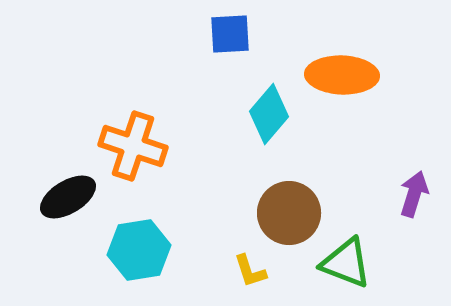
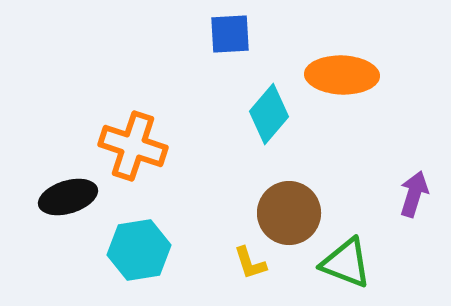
black ellipse: rotated 14 degrees clockwise
yellow L-shape: moved 8 px up
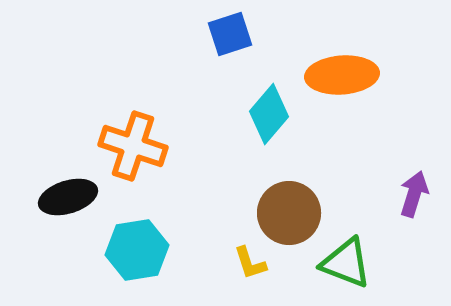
blue square: rotated 15 degrees counterclockwise
orange ellipse: rotated 6 degrees counterclockwise
cyan hexagon: moved 2 px left
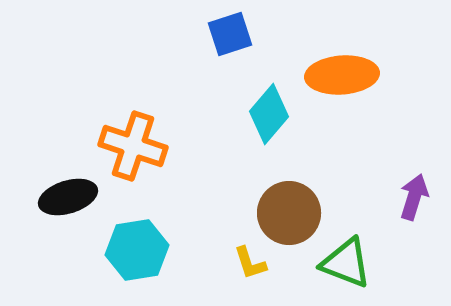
purple arrow: moved 3 px down
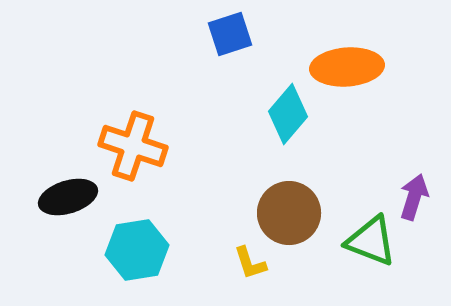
orange ellipse: moved 5 px right, 8 px up
cyan diamond: moved 19 px right
green triangle: moved 25 px right, 22 px up
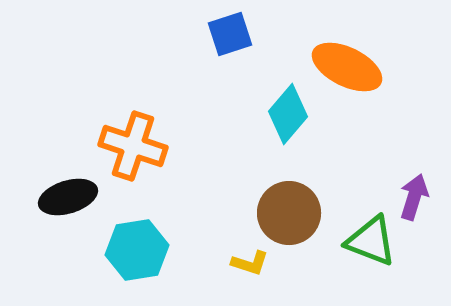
orange ellipse: rotated 30 degrees clockwise
yellow L-shape: rotated 54 degrees counterclockwise
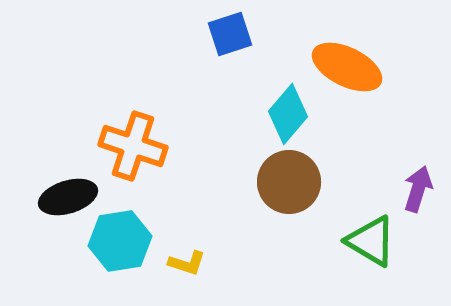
purple arrow: moved 4 px right, 8 px up
brown circle: moved 31 px up
green triangle: rotated 10 degrees clockwise
cyan hexagon: moved 17 px left, 9 px up
yellow L-shape: moved 63 px left
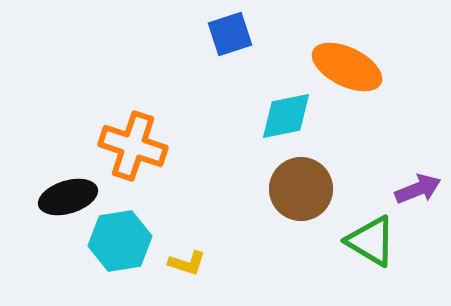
cyan diamond: moved 2 px left, 2 px down; rotated 38 degrees clockwise
brown circle: moved 12 px right, 7 px down
purple arrow: rotated 51 degrees clockwise
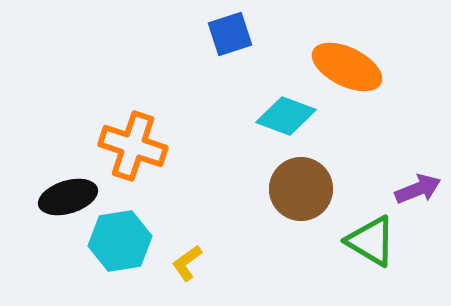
cyan diamond: rotated 32 degrees clockwise
yellow L-shape: rotated 126 degrees clockwise
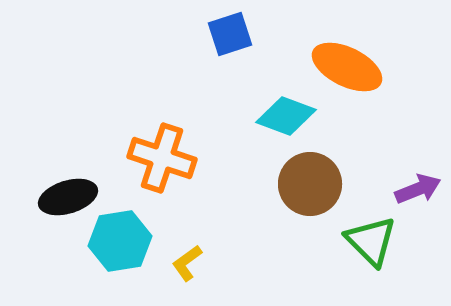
orange cross: moved 29 px right, 12 px down
brown circle: moved 9 px right, 5 px up
green triangle: rotated 14 degrees clockwise
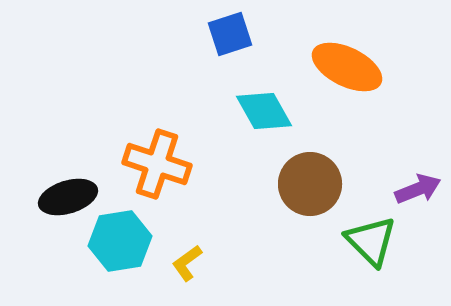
cyan diamond: moved 22 px left, 5 px up; rotated 40 degrees clockwise
orange cross: moved 5 px left, 6 px down
